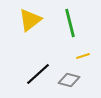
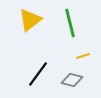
black line: rotated 12 degrees counterclockwise
gray diamond: moved 3 px right
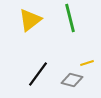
green line: moved 5 px up
yellow line: moved 4 px right, 7 px down
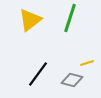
green line: rotated 32 degrees clockwise
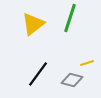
yellow triangle: moved 3 px right, 4 px down
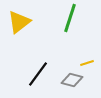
yellow triangle: moved 14 px left, 2 px up
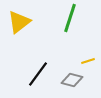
yellow line: moved 1 px right, 2 px up
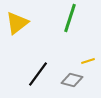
yellow triangle: moved 2 px left, 1 px down
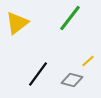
green line: rotated 20 degrees clockwise
yellow line: rotated 24 degrees counterclockwise
